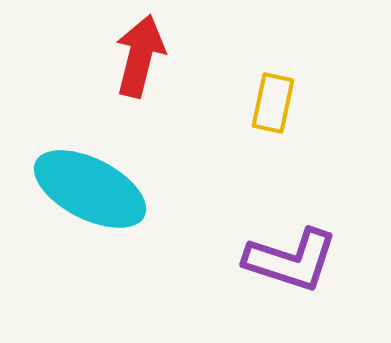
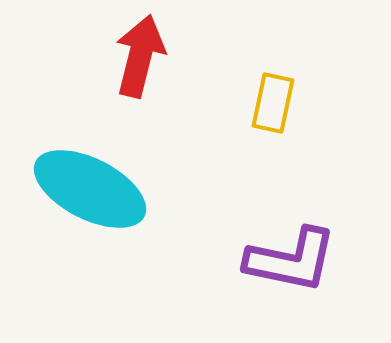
purple L-shape: rotated 6 degrees counterclockwise
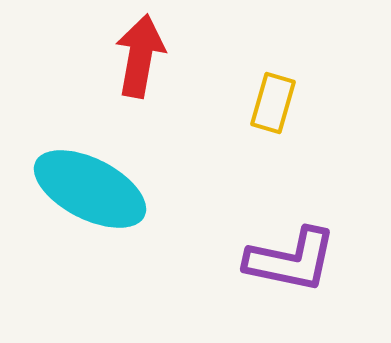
red arrow: rotated 4 degrees counterclockwise
yellow rectangle: rotated 4 degrees clockwise
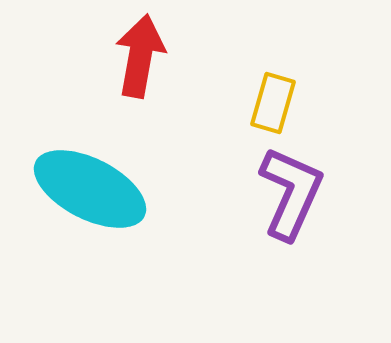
purple L-shape: moved 67 px up; rotated 78 degrees counterclockwise
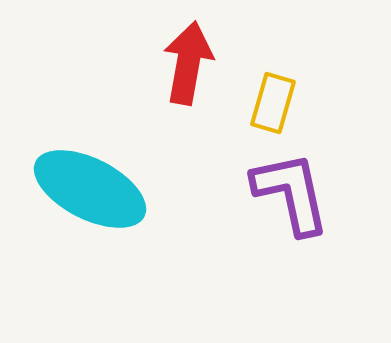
red arrow: moved 48 px right, 7 px down
purple L-shape: rotated 36 degrees counterclockwise
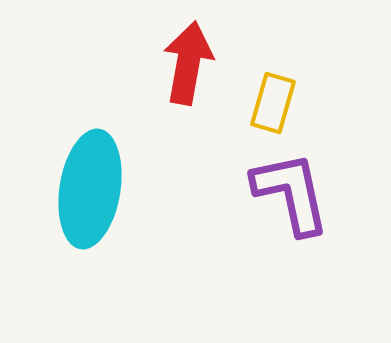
cyan ellipse: rotated 72 degrees clockwise
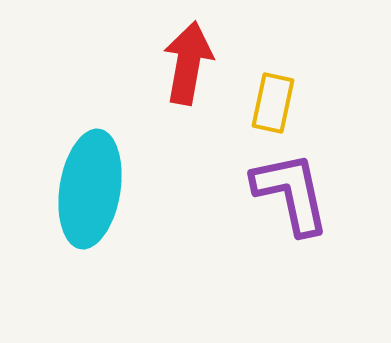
yellow rectangle: rotated 4 degrees counterclockwise
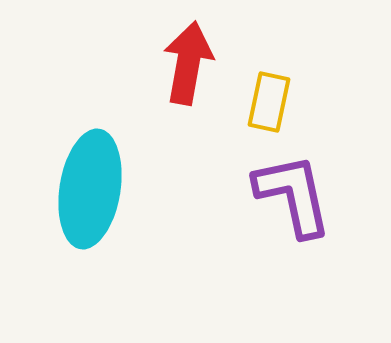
yellow rectangle: moved 4 px left, 1 px up
purple L-shape: moved 2 px right, 2 px down
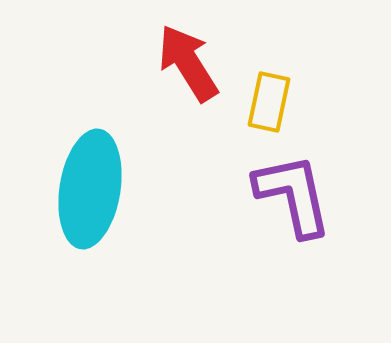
red arrow: rotated 42 degrees counterclockwise
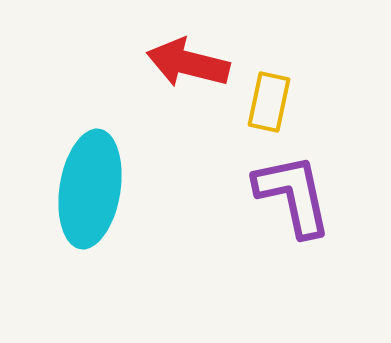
red arrow: rotated 44 degrees counterclockwise
